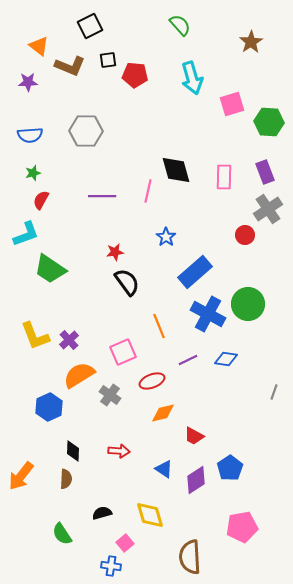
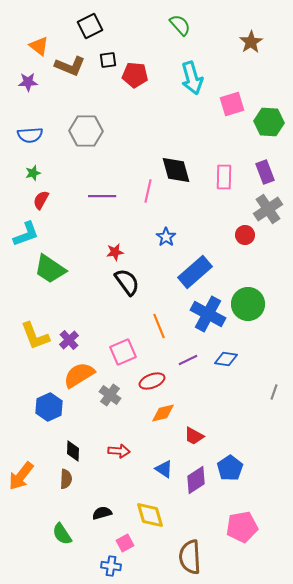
pink square at (125, 543): rotated 12 degrees clockwise
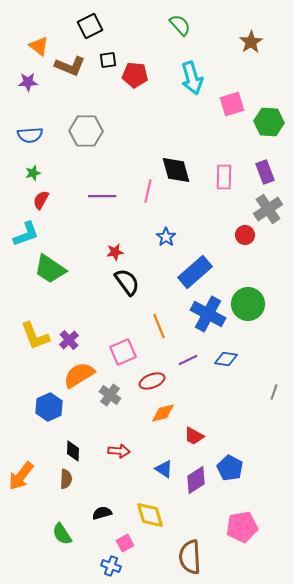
blue pentagon at (230, 468): rotated 10 degrees counterclockwise
blue cross at (111, 566): rotated 12 degrees clockwise
